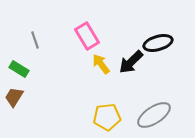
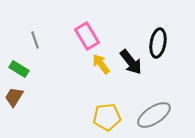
black ellipse: rotated 64 degrees counterclockwise
black arrow: rotated 84 degrees counterclockwise
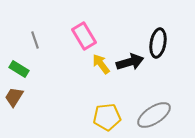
pink rectangle: moved 3 px left
black arrow: moved 1 px left; rotated 68 degrees counterclockwise
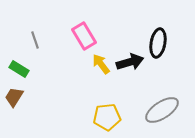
gray ellipse: moved 8 px right, 5 px up
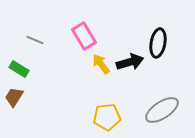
gray line: rotated 48 degrees counterclockwise
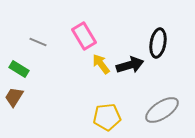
gray line: moved 3 px right, 2 px down
black arrow: moved 3 px down
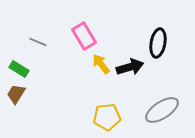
black arrow: moved 2 px down
brown trapezoid: moved 2 px right, 3 px up
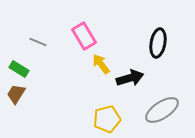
black arrow: moved 11 px down
yellow pentagon: moved 2 px down; rotated 8 degrees counterclockwise
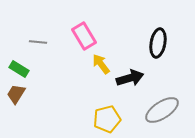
gray line: rotated 18 degrees counterclockwise
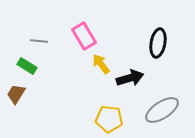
gray line: moved 1 px right, 1 px up
green rectangle: moved 8 px right, 3 px up
yellow pentagon: moved 2 px right; rotated 20 degrees clockwise
